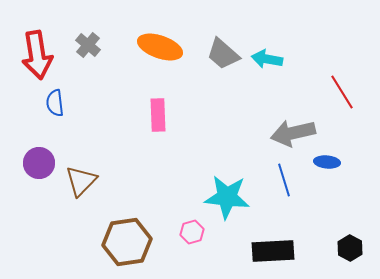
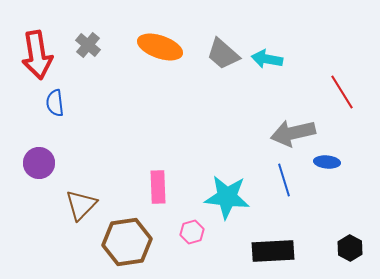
pink rectangle: moved 72 px down
brown triangle: moved 24 px down
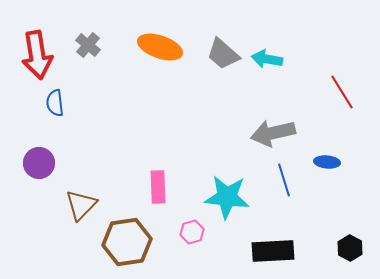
gray arrow: moved 20 px left
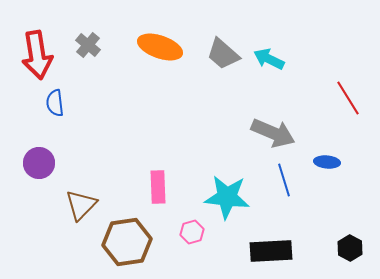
cyan arrow: moved 2 px right; rotated 16 degrees clockwise
red line: moved 6 px right, 6 px down
gray arrow: rotated 144 degrees counterclockwise
black rectangle: moved 2 px left
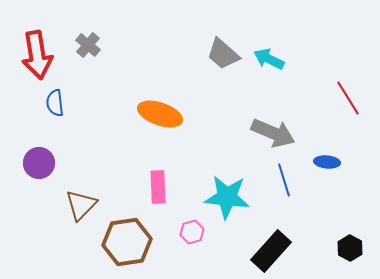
orange ellipse: moved 67 px down
black rectangle: rotated 45 degrees counterclockwise
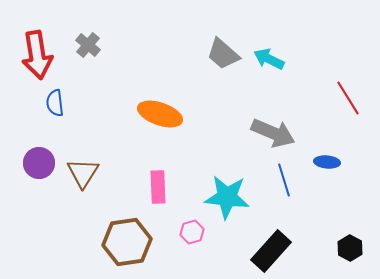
brown triangle: moved 2 px right, 32 px up; rotated 12 degrees counterclockwise
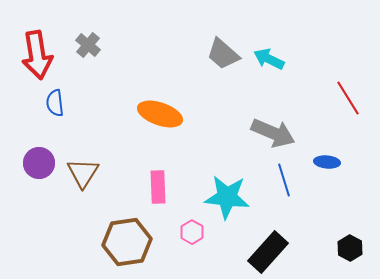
pink hexagon: rotated 15 degrees counterclockwise
black rectangle: moved 3 px left, 1 px down
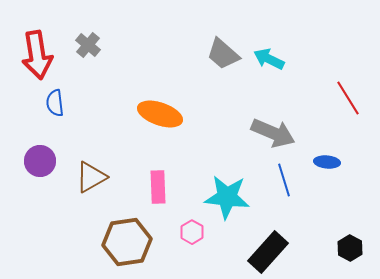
purple circle: moved 1 px right, 2 px up
brown triangle: moved 8 px right, 4 px down; rotated 28 degrees clockwise
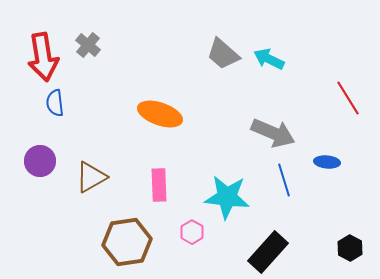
red arrow: moved 6 px right, 2 px down
pink rectangle: moved 1 px right, 2 px up
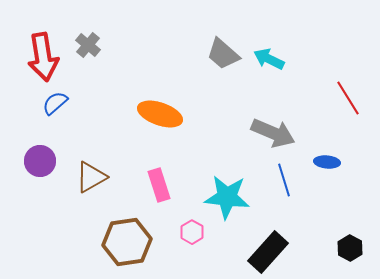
blue semicircle: rotated 56 degrees clockwise
pink rectangle: rotated 16 degrees counterclockwise
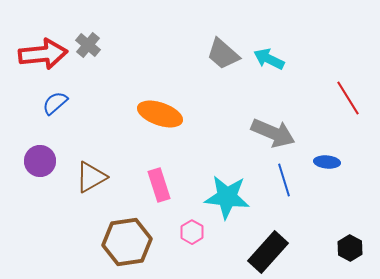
red arrow: moved 3 px up; rotated 87 degrees counterclockwise
